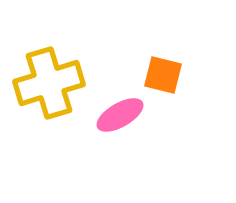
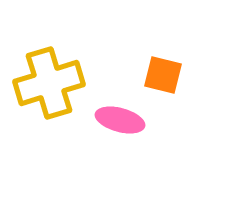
pink ellipse: moved 5 px down; rotated 45 degrees clockwise
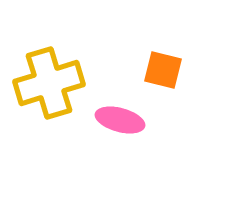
orange square: moved 5 px up
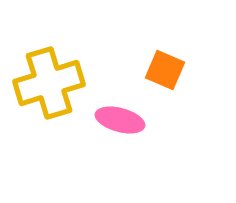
orange square: moved 2 px right; rotated 9 degrees clockwise
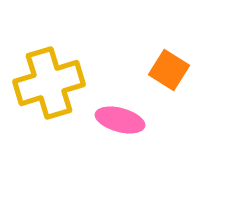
orange square: moved 4 px right; rotated 9 degrees clockwise
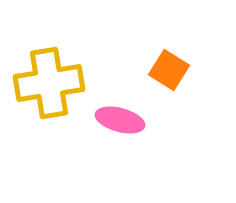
yellow cross: rotated 8 degrees clockwise
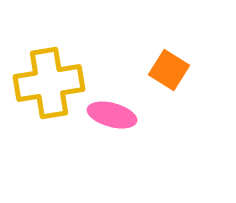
pink ellipse: moved 8 px left, 5 px up
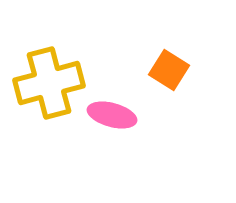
yellow cross: rotated 6 degrees counterclockwise
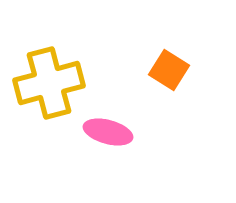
pink ellipse: moved 4 px left, 17 px down
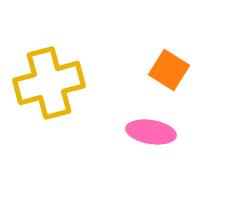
pink ellipse: moved 43 px right; rotated 6 degrees counterclockwise
